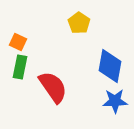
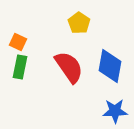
red semicircle: moved 16 px right, 20 px up
blue star: moved 10 px down
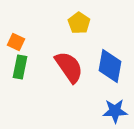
orange square: moved 2 px left
